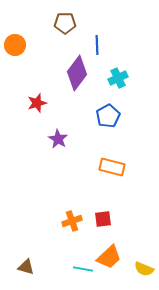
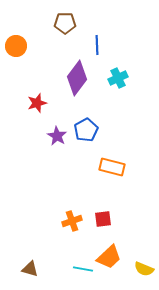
orange circle: moved 1 px right, 1 px down
purple diamond: moved 5 px down
blue pentagon: moved 22 px left, 14 px down
purple star: moved 1 px left, 3 px up
brown triangle: moved 4 px right, 2 px down
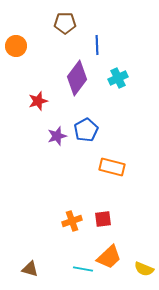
red star: moved 1 px right, 2 px up
purple star: rotated 24 degrees clockwise
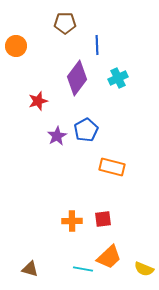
purple star: rotated 12 degrees counterclockwise
orange cross: rotated 18 degrees clockwise
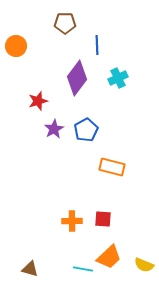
purple star: moved 3 px left, 7 px up
red square: rotated 12 degrees clockwise
yellow semicircle: moved 4 px up
